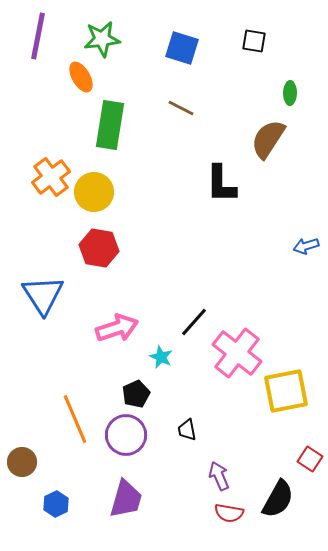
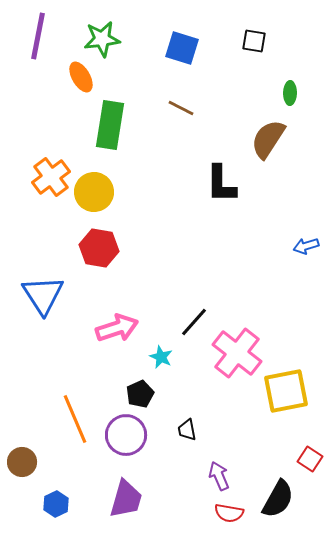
black pentagon: moved 4 px right
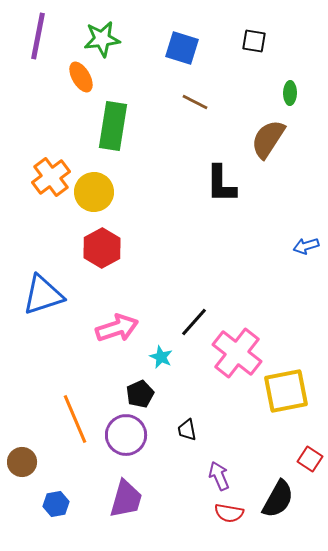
brown line: moved 14 px right, 6 px up
green rectangle: moved 3 px right, 1 px down
red hexagon: moved 3 px right; rotated 21 degrees clockwise
blue triangle: rotated 45 degrees clockwise
blue hexagon: rotated 15 degrees clockwise
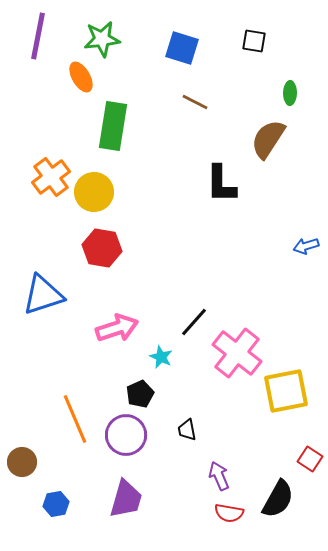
red hexagon: rotated 21 degrees counterclockwise
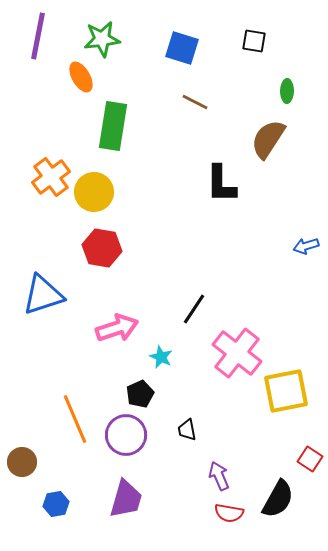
green ellipse: moved 3 px left, 2 px up
black line: moved 13 px up; rotated 8 degrees counterclockwise
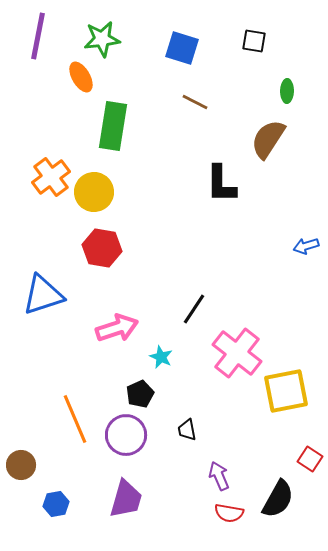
brown circle: moved 1 px left, 3 px down
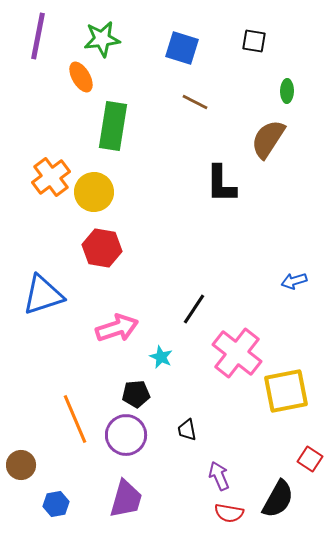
blue arrow: moved 12 px left, 35 px down
black pentagon: moved 4 px left; rotated 20 degrees clockwise
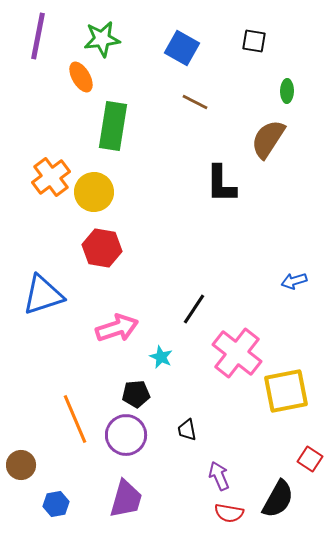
blue square: rotated 12 degrees clockwise
